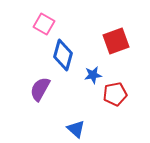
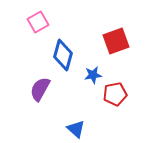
pink square: moved 6 px left, 2 px up; rotated 30 degrees clockwise
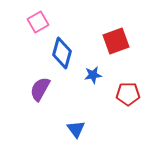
blue diamond: moved 1 px left, 2 px up
red pentagon: moved 13 px right; rotated 10 degrees clockwise
blue triangle: rotated 12 degrees clockwise
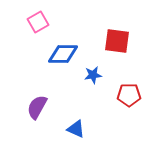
red square: moved 1 px right; rotated 28 degrees clockwise
blue diamond: moved 1 px right, 1 px down; rotated 76 degrees clockwise
purple semicircle: moved 3 px left, 18 px down
red pentagon: moved 1 px right, 1 px down
blue triangle: rotated 30 degrees counterclockwise
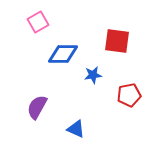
red pentagon: rotated 10 degrees counterclockwise
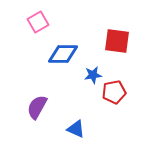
red pentagon: moved 15 px left, 3 px up
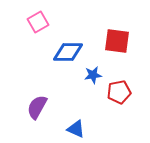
blue diamond: moved 5 px right, 2 px up
red pentagon: moved 5 px right
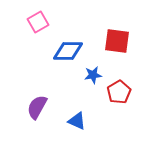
blue diamond: moved 1 px up
red pentagon: rotated 20 degrees counterclockwise
blue triangle: moved 1 px right, 8 px up
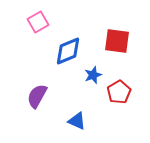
blue diamond: rotated 24 degrees counterclockwise
blue star: rotated 12 degrees counterclockwise
purple semicircle: moved 11 px up
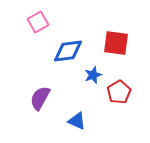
red square: moved 1 px left, 2 px down
blue diamond: rotated 16 degrees clockwise
purple semicircle: moved 3 px right, 2 px down
